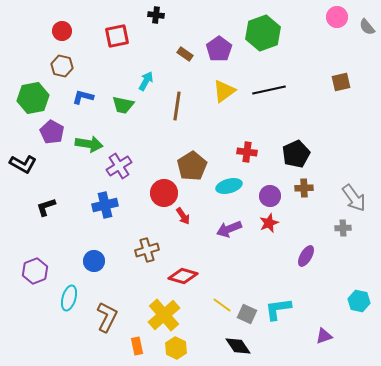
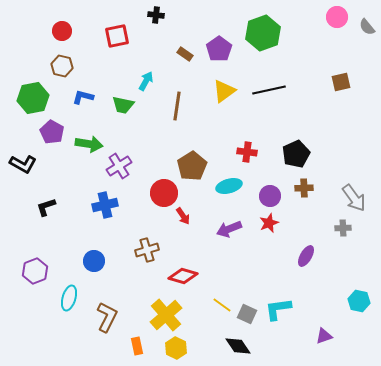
yellow cross at (164, 315): moved 2 px right
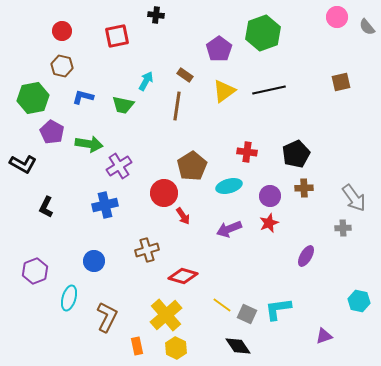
brown rectangle at (185, 54): moved 21 px down
black L-shape at (46, 207): rotated 45 degrees counterclockwise
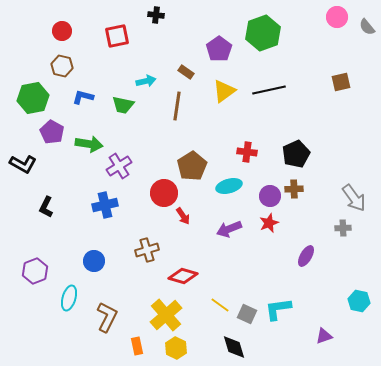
brown rectangle at (185, 75): moved 1 px right, 3 px up
cyan arrow at (146, 81): rotated 48 degrees clockwise
brown cross at (304, 188): moved 10 px left, 1 px down
yellow line at (222, 305): moved 2 px left
black diamond at (238, 346): moved 4 px left, 1 px down; rotated 16 degrees clockwise
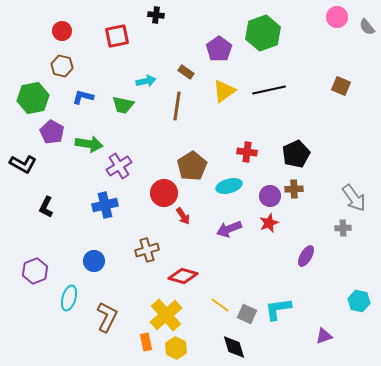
brown square at (341, 82): moved 4 px down; rotated 36 degrees clockwise
orange rectangle at (137, 346): moved 9 px right, 4 px up
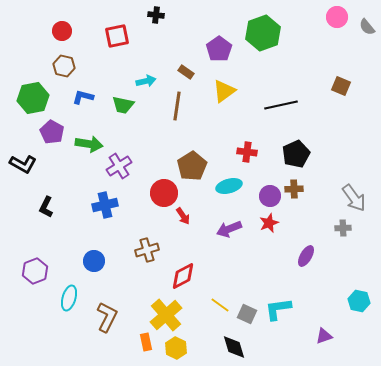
brown hexagon at (62, 66): moved 2 px right
black line at (269, 90): moved 12 px right, 15 px down
red diamond at (183, 276): rotated 44 degrees counterclockwise
